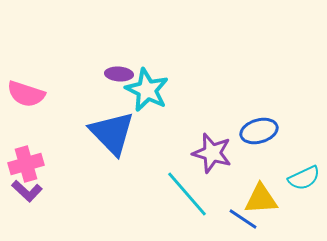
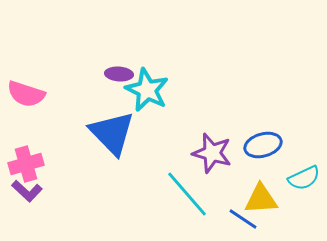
blue ellipse: moved 4 px right, 14 px down
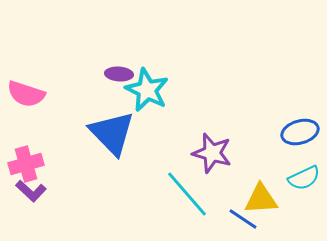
blue ellipse: moved 37 px right, 13 px up
purple L-shape: moved 4 px right
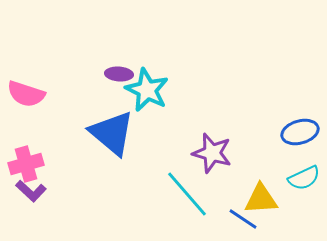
blue triangle: rotated 6 degrees counterclockwise
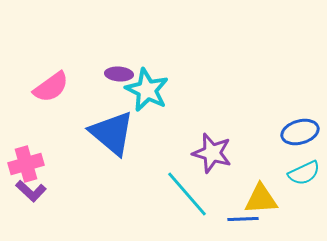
pink semicircle: moved 25 px right, 7 px up; rotated 54 degrees counterclockwise
cyan semicircle: moved 5 px up
blue line: rotated 36 degrees counterclockwise
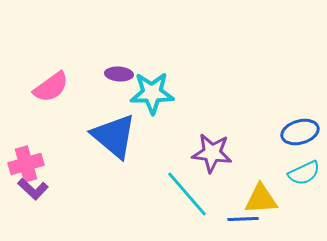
cyan star: moved 5 px right, 3 px down; rotated 27 degrees counterclockwise
blue triangle: moved 2 px right, 3 px down
purple star: rotated 9 degrees counterclockwise
purple L-shape: moved 2 px right, 2 px up
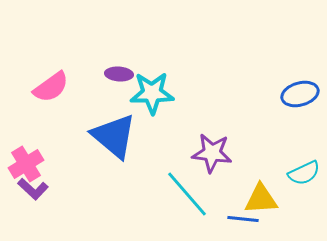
blue ellipse: moved 38 px up
pink cross: rotated 16 degrees counterclockwise
blue line: rotated 8 degrees clockwise
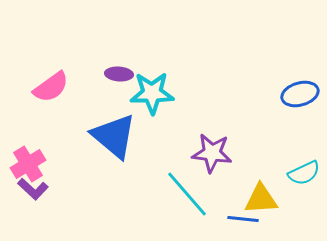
pink cross: moved 2 px right
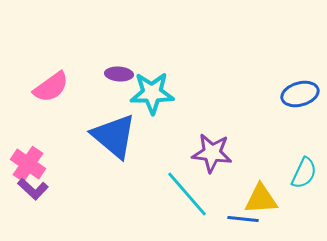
pink cross: rotated 24 degrees counterclockwise
cyan semicircle: rotated 40 degrees counterclockwise
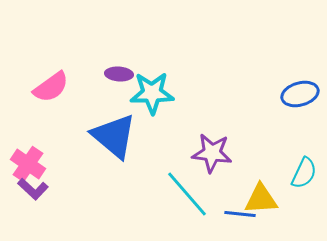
blue line: moved 3 px left, 5 px up
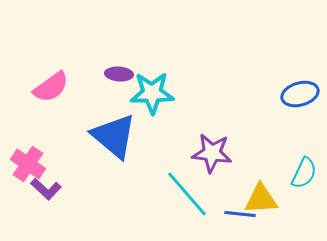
purple L-shape: moved 13 px right
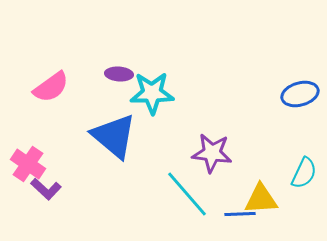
blue line: rotated 8 degrees counterclockwise
